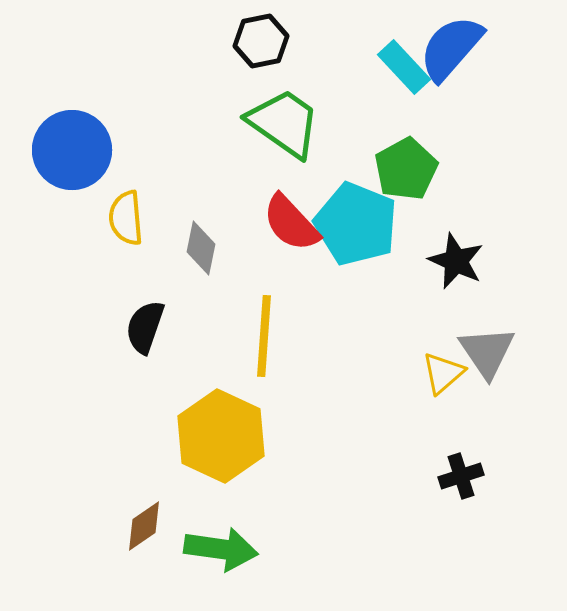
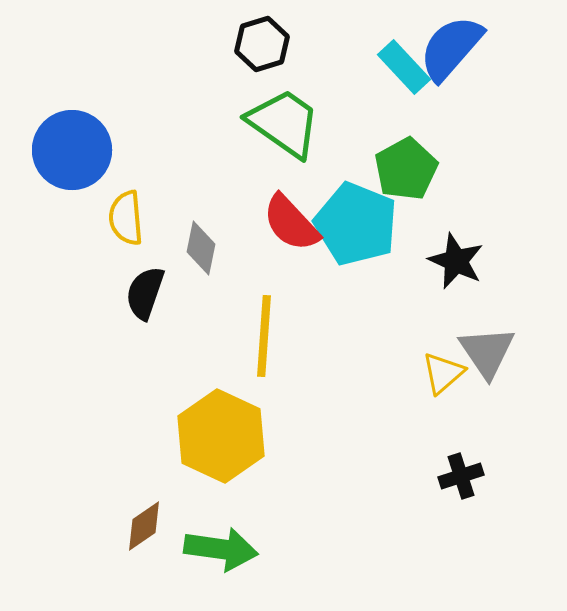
black hexagon: moved 1 px right, 3 px down; rotated 6 degrees counterclockwise
black semicircle: moved 34 px up
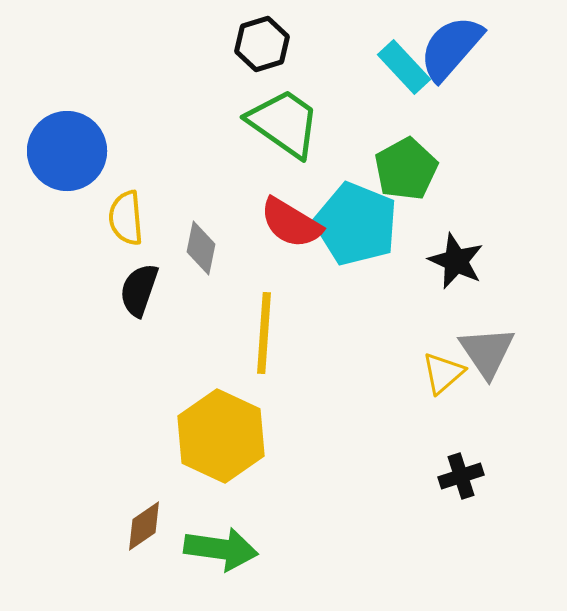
blue circle: moved 5 px left, 1 px down
red semicircle: rotated 16 degrees counterclockwise
black semicircle: moved 6 px left, 3 px up
yellow line: moved 3 px up
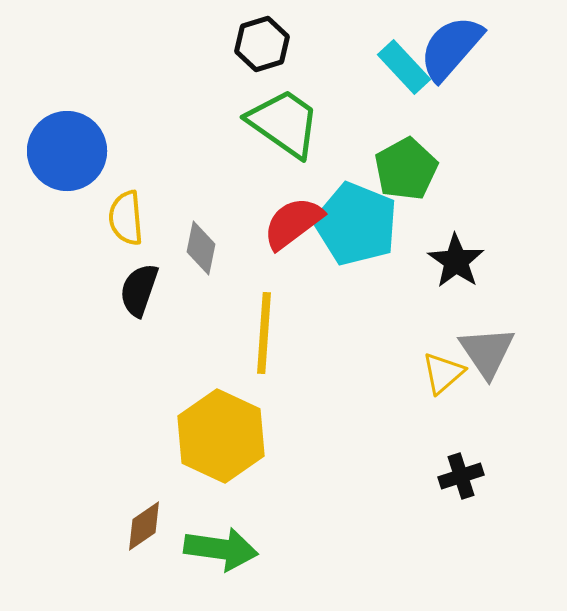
red semicircle: moved 2 px right; rotated 112 degrees clockwise
black star: rotated 10 degrees clockwise
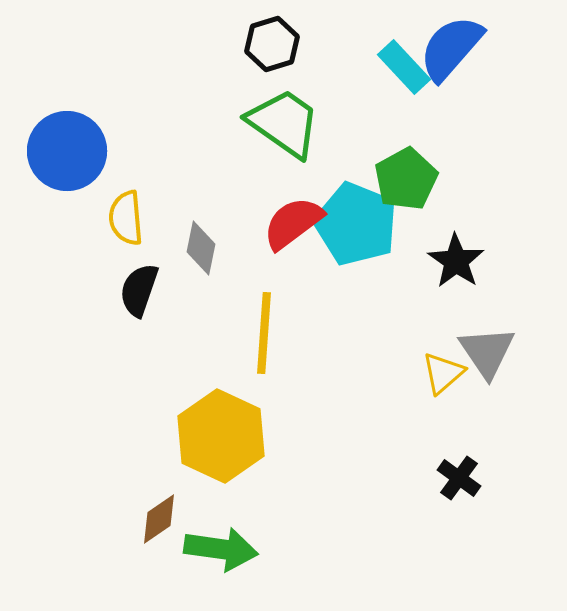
black hexagon: moved 10 px right
green pentagon: moved 10 px down
black cross: moved 2 px left, 2 px down; rotated 36 degrees counterclockwise
brown diamond: moved 15 px right, 7 px up
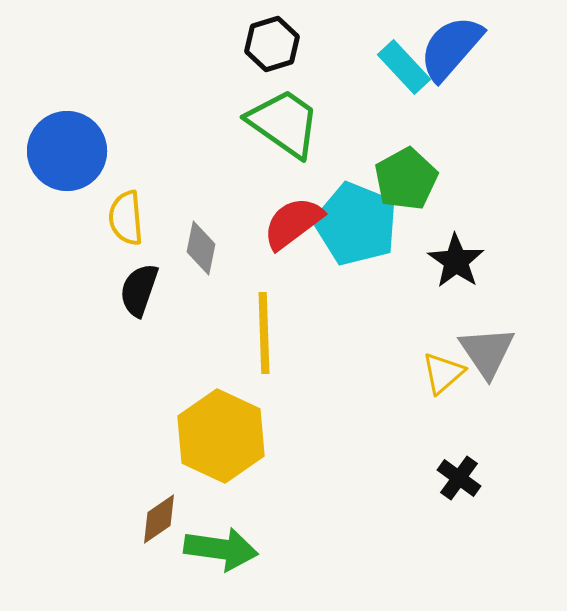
yellow line: rotated 6 degrees counterclockwise
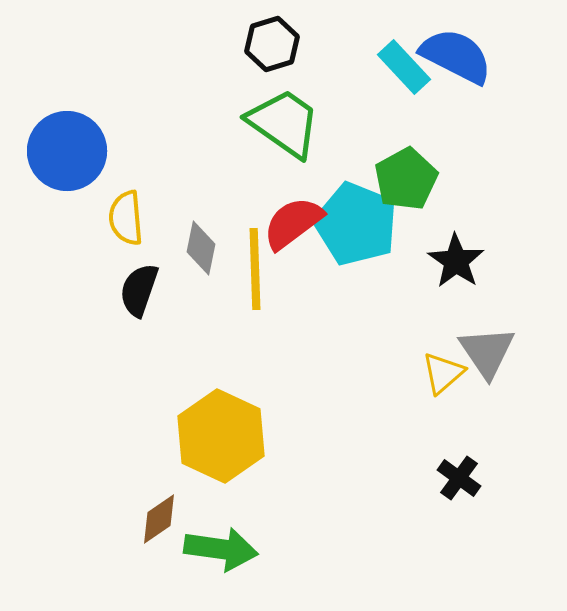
blue semicircle: moved 5 px right, 8 px down; rotated 76 degrees clockwise
yellow line: moved 9 px left, 64 px up
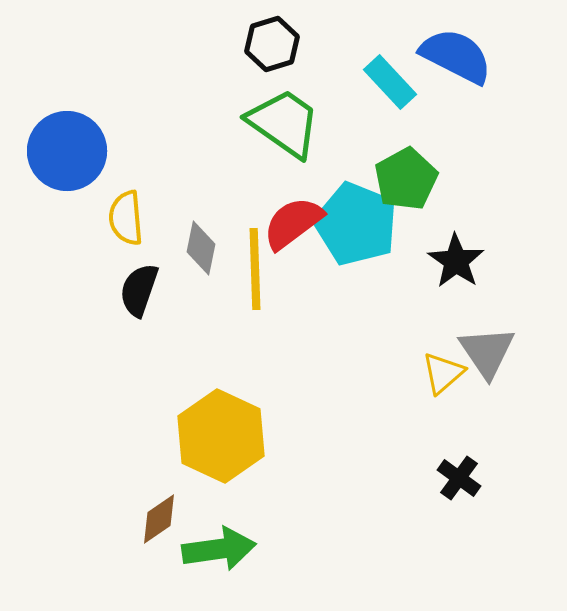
cyan rectangle: moved 14 px left, 15 px down
green arrow: moved 2 px left; rotated 16 degrees counterclockwise
